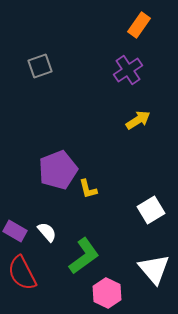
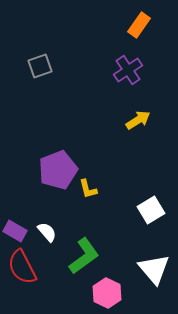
red semicircle: moved 6 px up
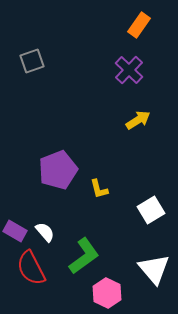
gray square: moved 8 px left, 5 px up
purple cross: moved 1 px right; rotated 12 degrees counterclockwise
yellow L-shape: moved 11 px right
white semicircle: moved 2 px left
red semicircle: moved 9 px right, 1 px down
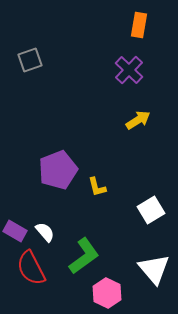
orange rectangle: rotated 25 degrees counterclockwise
gray square: moved 2 px left, 1 px up
yellow L-shape: moved 2 px left, 2 px up
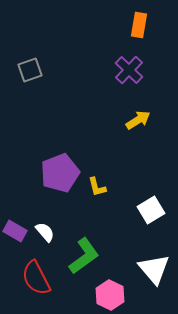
gray square: moved 10 px down
purple pentagon: moved 2 px right, 3 px down
red semicircle: moved 5 px right, 10 px down
pink hexagon: moved 3 px right, 2 px down
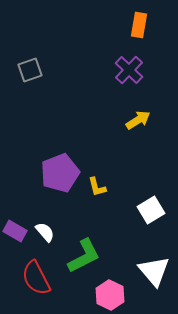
green L-shape: rotated 9 degrees clockwise
white triangle: moved 2 px down
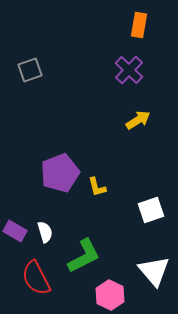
white square: rotated 12 degrees clockwise
white semicircle: rotated 25 degrees clockwise
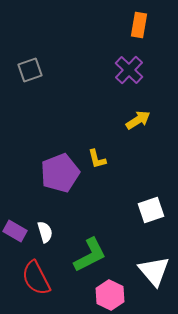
yellow L-shape: moved 28 px up
green L-shape: moved 6 px right, 1 px up
